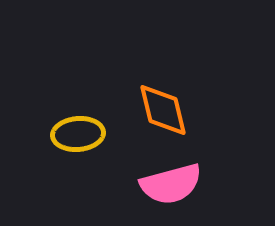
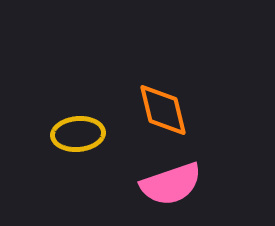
pink semicircle: rotated 4 degrees counterclockwise
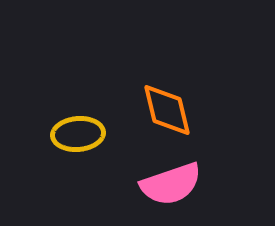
orange diamond: moved 4 px right
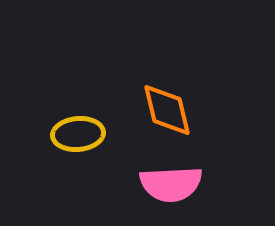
pink semicircle: rotated 16 degrees clockwise
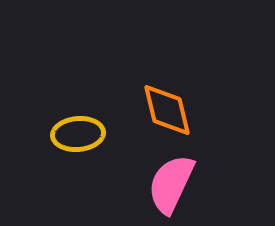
pink semicircle: rotated 118 degrees clockwise
